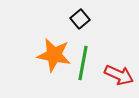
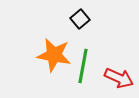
green line: moved 3 px down
red arrow: moved 3 px down
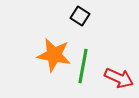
black square: moved 3 px up; rotated 18 degrees counterclockwise
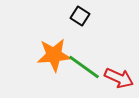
orange star: rotated 16 degrees counterclockwise
green line: moved 1 px right, 1 px down; rotated 64 degrees counterclockwise
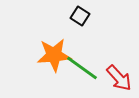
green line: moved 2 px left, 1 px down
red arrow: rotated 24 degrees clockwise
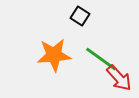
green line: moved 19 px right, 9 px up
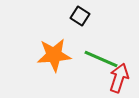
green line: rotated 12 degrees counterclockwise
red arrow: rotated 120 degrees counterclockwise
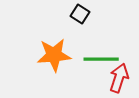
black square: moved 2 px up
green line: rotated 24 degrees counterclockwise
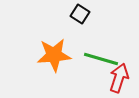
green line: rotated 16 degrees clockwise
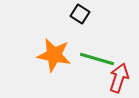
orange star: rotated 16 degrees clockwise
green line: moved 4 px left
